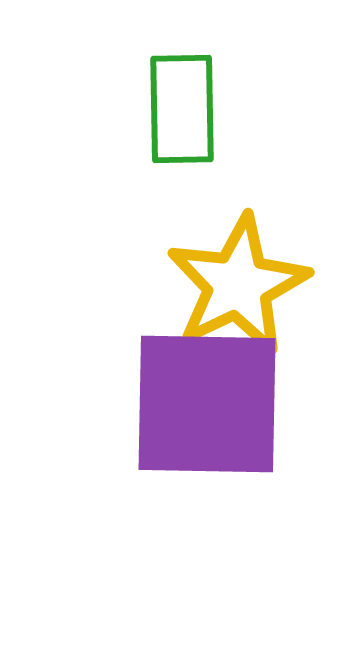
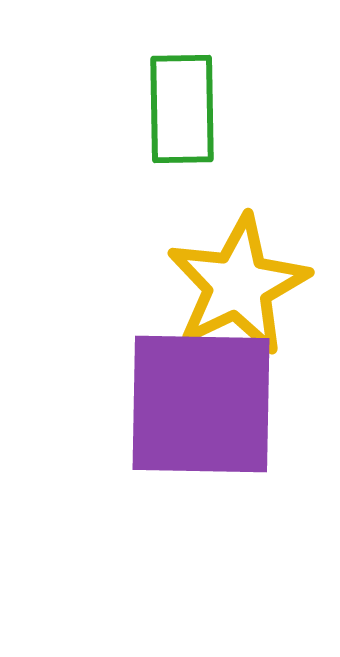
purple square: moved 6 px left
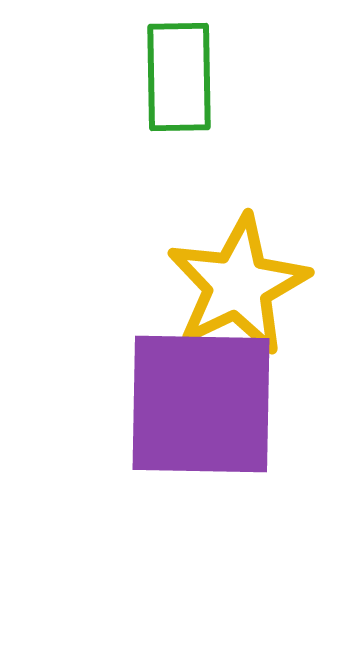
green rectangle: moved 3 px left, 32 px up
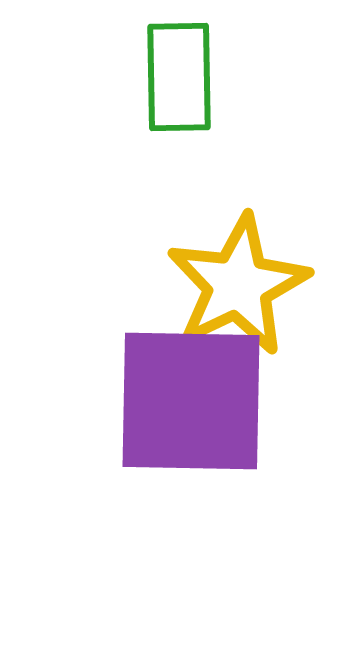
purple square: moved 10 px left, 3 px up
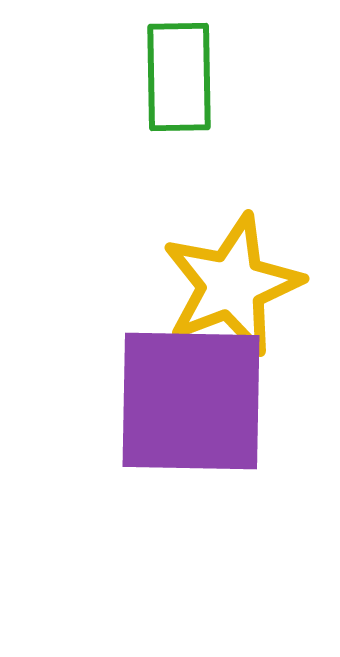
yellow star: moved 6 px left; rotated 5 degrees clockwise
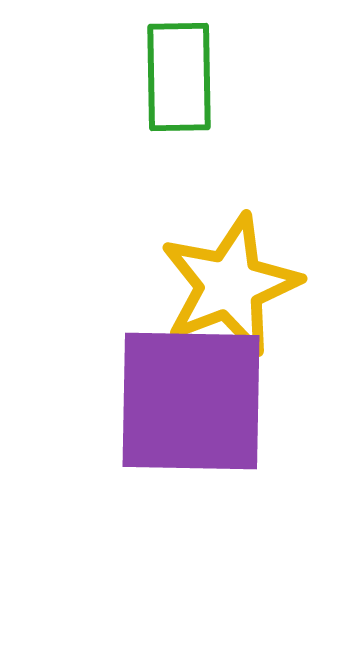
yellow star: moved 2 px left
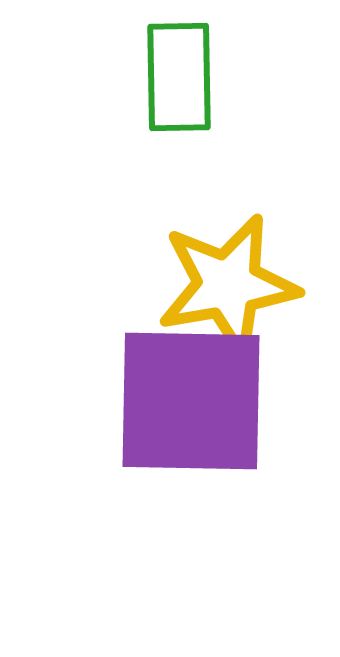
yellow star: moved 2 px left; rotated 11 degrees clockwise
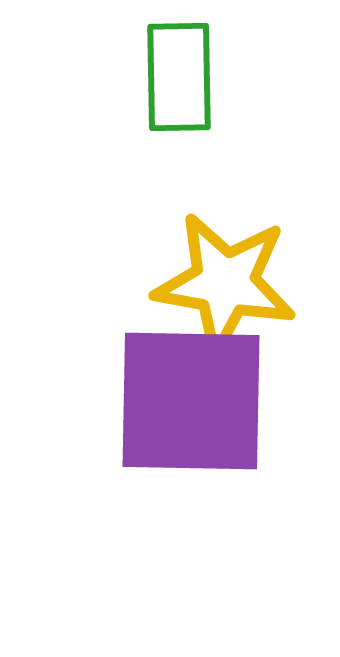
yellow star: moved 3 px left, 2 px up; rotated 20 degrees clockwise
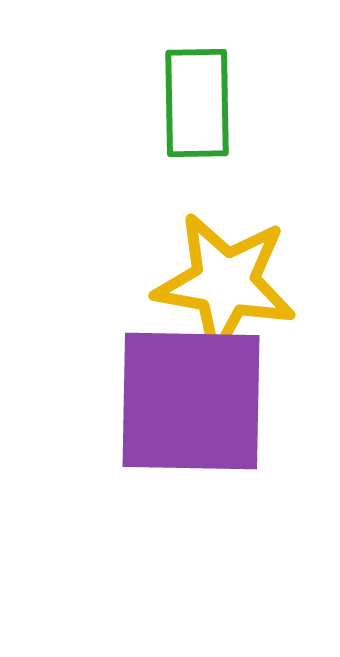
green rectangle: moved 18 px right, 26 px down
